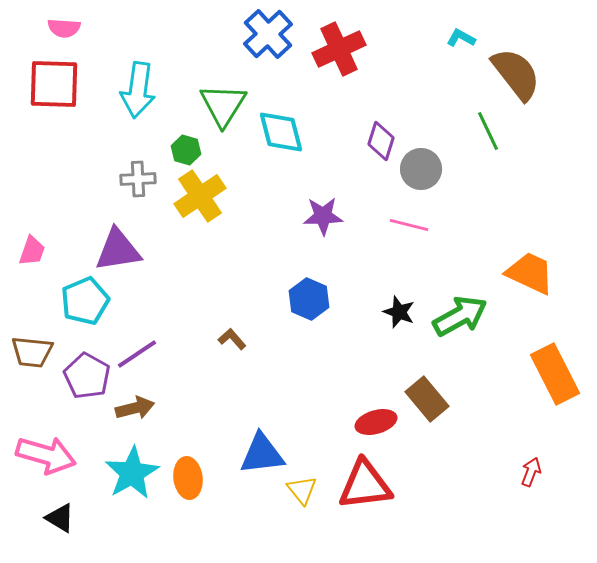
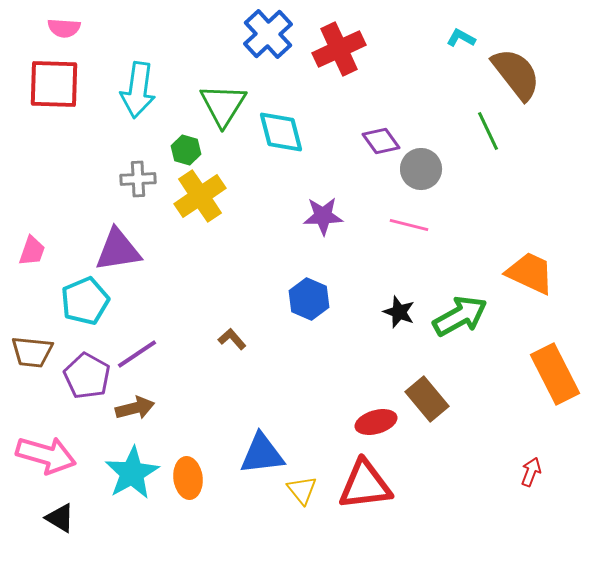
purple diamond: rotated 54 degrees counterclockwise
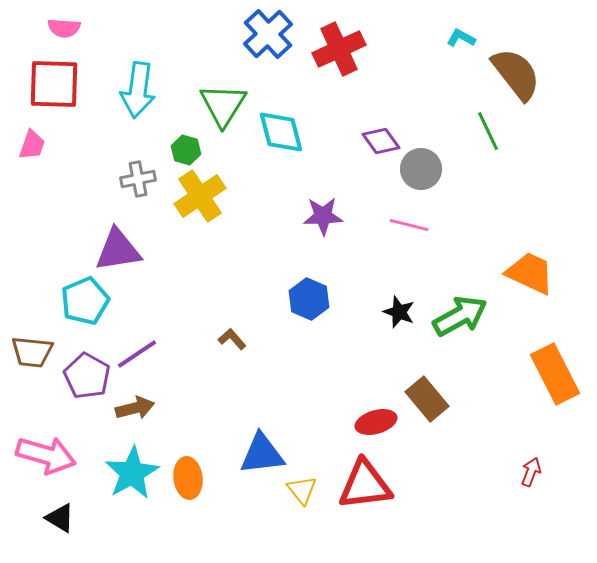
gray cross: rotated 8 degrees counterclockwise
pink trapezoid: moved 106 px up
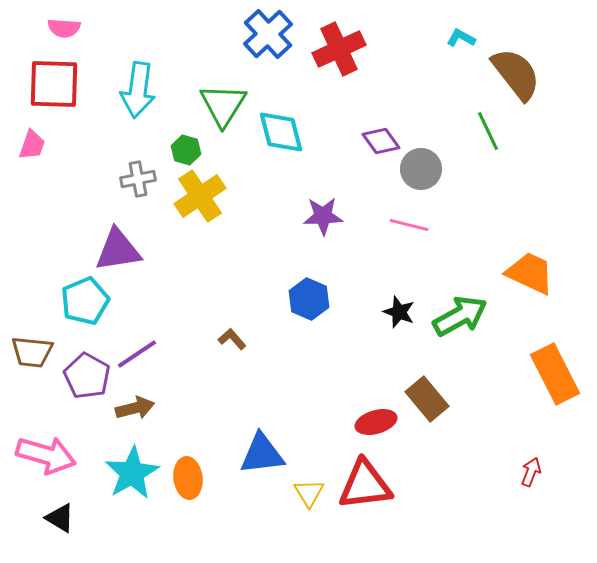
yellow triangle: moved 7 px right, 3 px down; rotated 8 degrees clockwise
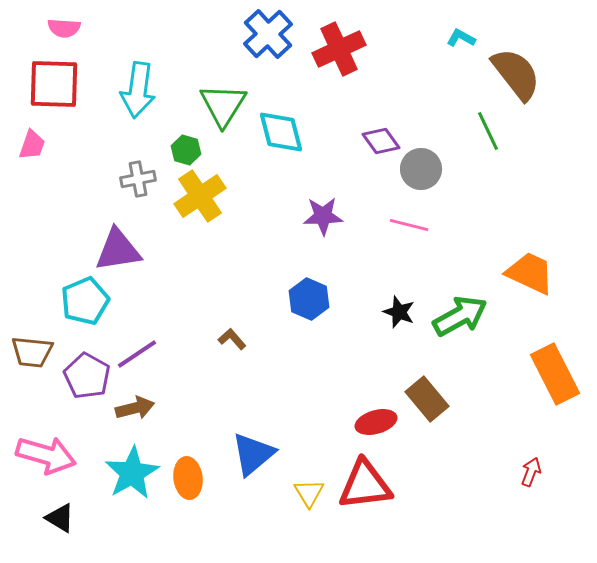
blue triangle: moved 9 px left; rotated 33 degrees counterclockwise
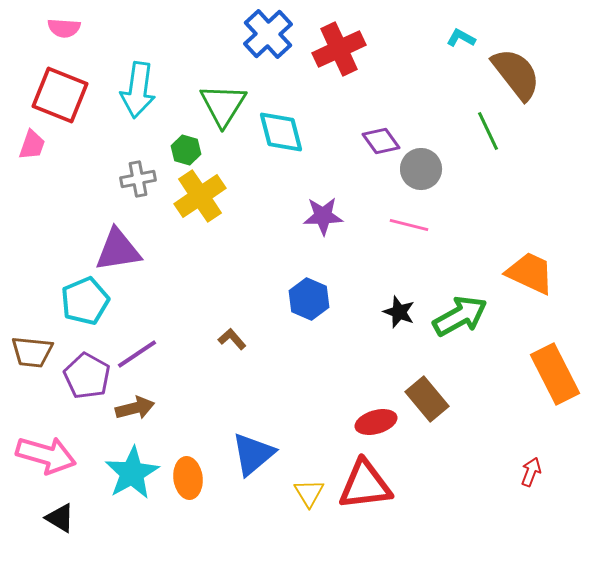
red square: moved 6 px right, 11 px down; rotated 20 degrees clockwise
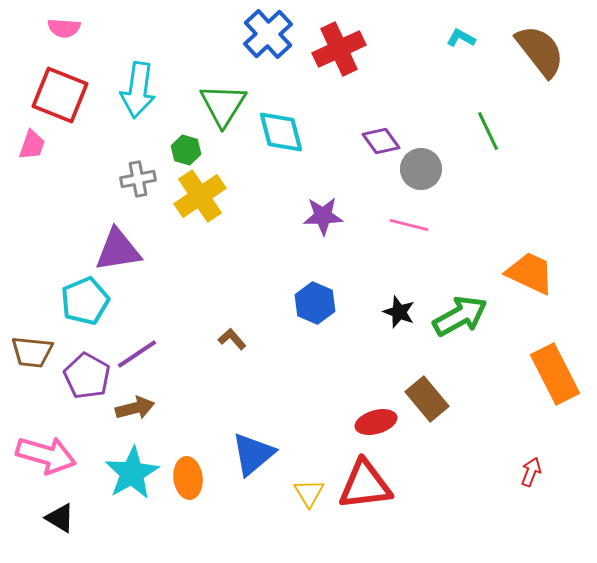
brown semicircle: moved 24 px right, 23 px up
blue hexagon: moved 6 px right, 4 px down
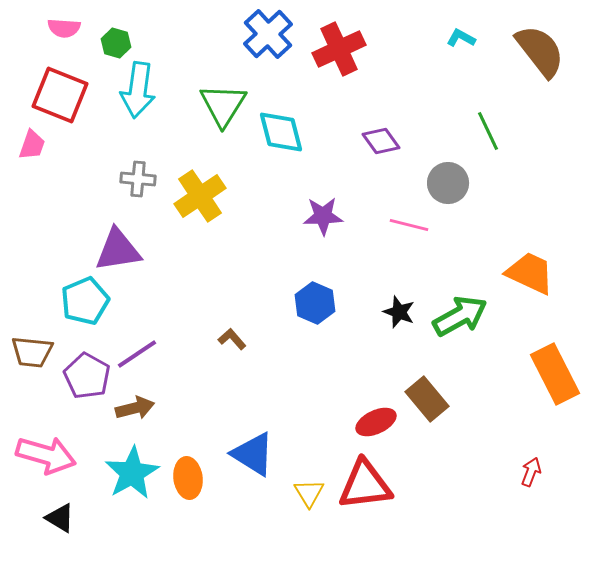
green hexagon: moved 70 px left, 107 px up
gray circle: moved 27 px right, 14 px down
gray cross: rotated 16 degrees clockwise
red ellipse: rotated 9 degrees counterclockwise
blue triangle: rotated 48 degrees counterclockwise
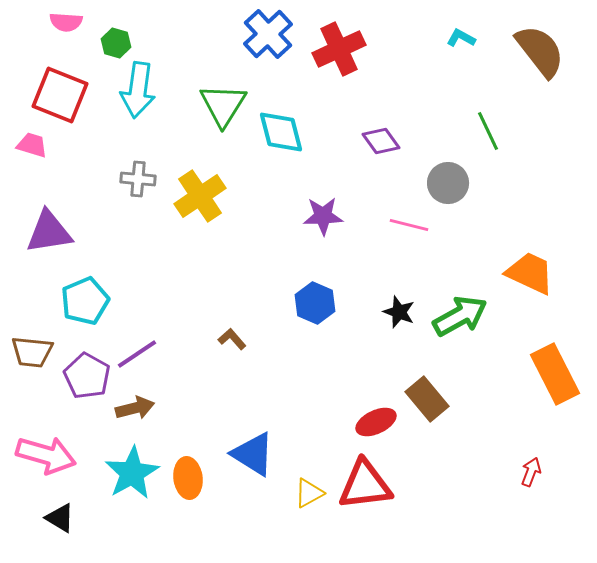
pink semicircle: moved 2 px right, 6 px up
pink trapezoid: rotated 92 degrees counterclockwise
purple triangle: moved 69 px left, 18 px up
yellow triangle: rotated 32 degrees clockwise
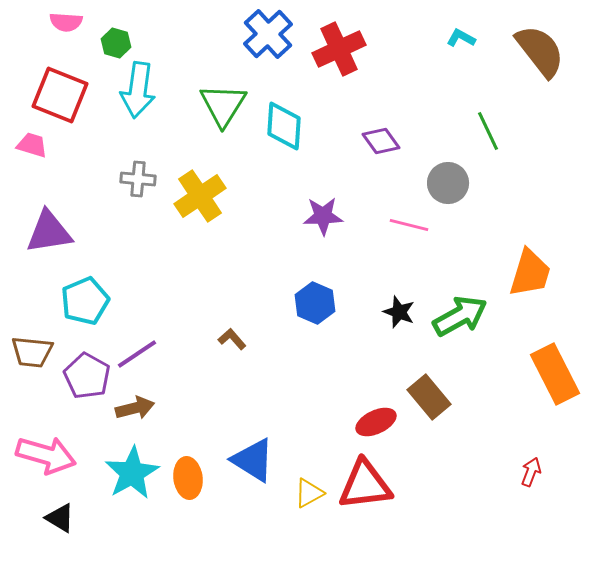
cyan diamond: moved 3 px right, 6 px up; rotated 18 degrees clockwise
orange trapezoid: rotated 82 degrees clockwise
brown rectangle: moved 2 px right, 2 px up
blue triangle: moved 6 px down
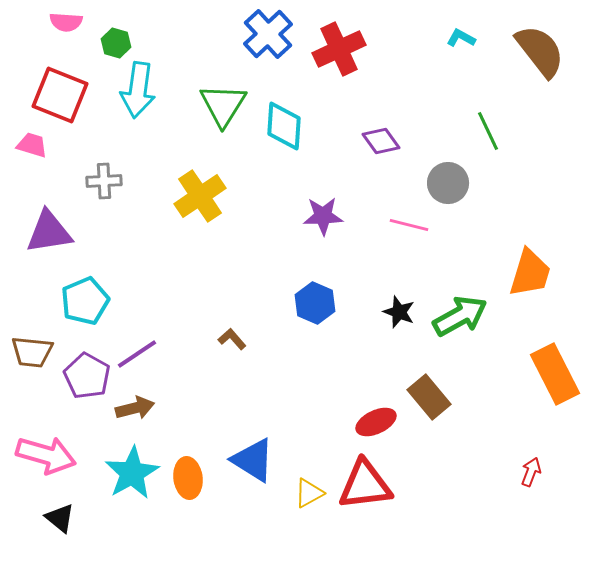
gray cross: moved 34 px left, 2 px down; rotated 8 degrees counterclockwise
black triangle: rotated 8 degrees clockwise
